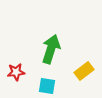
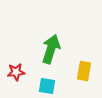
yellow rectangle: rotated 42 degrees counterclockwise
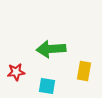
green arrow: rotated 112 degrees counterclockwise
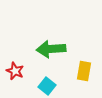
red star: moved 1 px left, 1 px up; rotated 30 degrees clockwise
cyan square: rotated 30 degrees clockwise
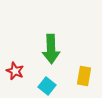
green arrow: rotated 88 degrees counterclockwise
yellow rectangle: moved 5 px down
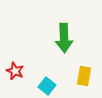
green arrow: moved 13 px right, 11 px up
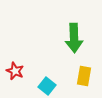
green arrow: moved 10 px right
